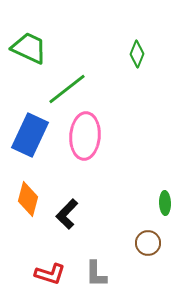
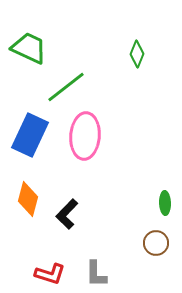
green line: moved 1 px left, 2 px up
brown circle: moved 8 px right
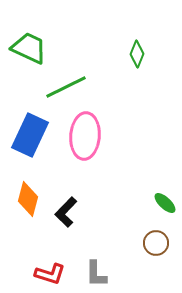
green line: rotated 12 degrees clockwise
green ellipse: rotated 45 degrees counterclockwise
black L-shape: moved 1 px left, 2 px up
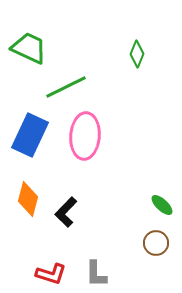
green ellipse: moved 3 px left, 2 px down
red L-shape: moved 1 px right
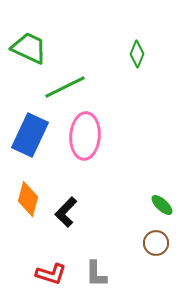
green line: moved 1 px left
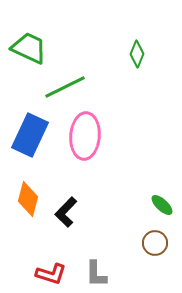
brown circle: moved 1 px left
